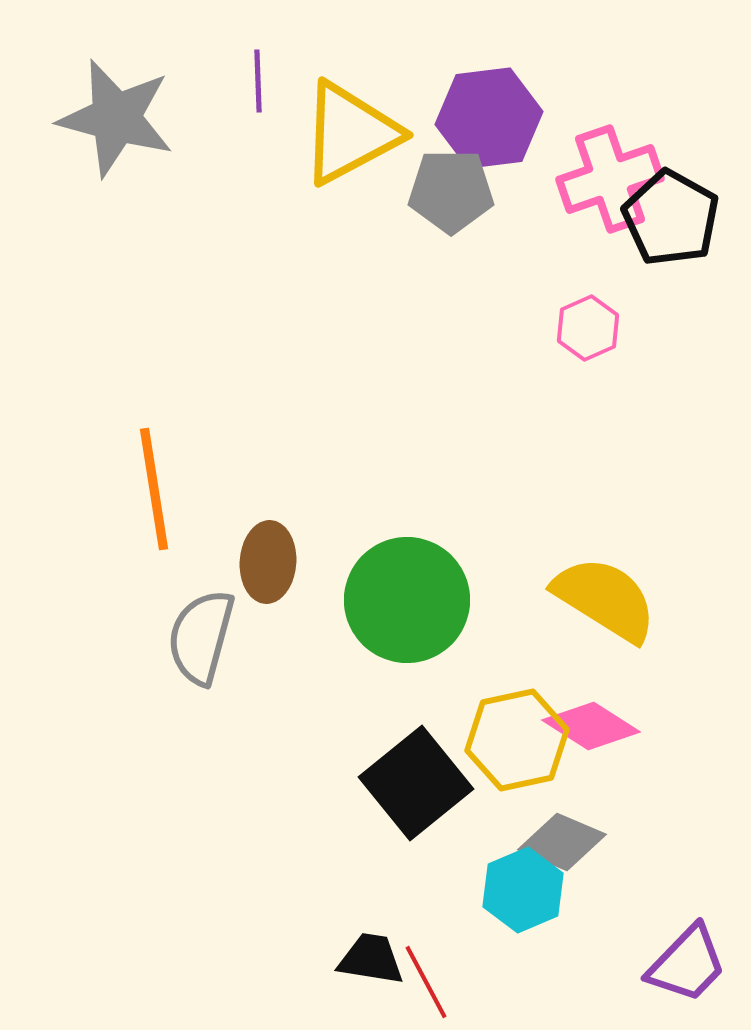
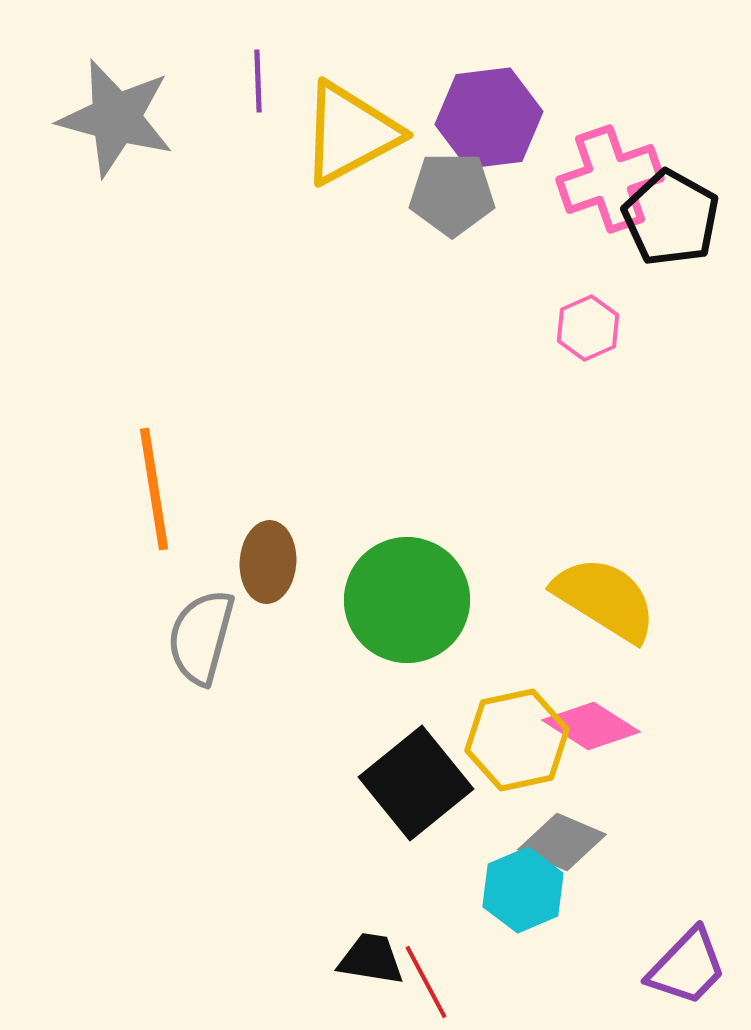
gray pentagon: moved 1 px right, 3 px down
purple trapezoid: moved 3 px down
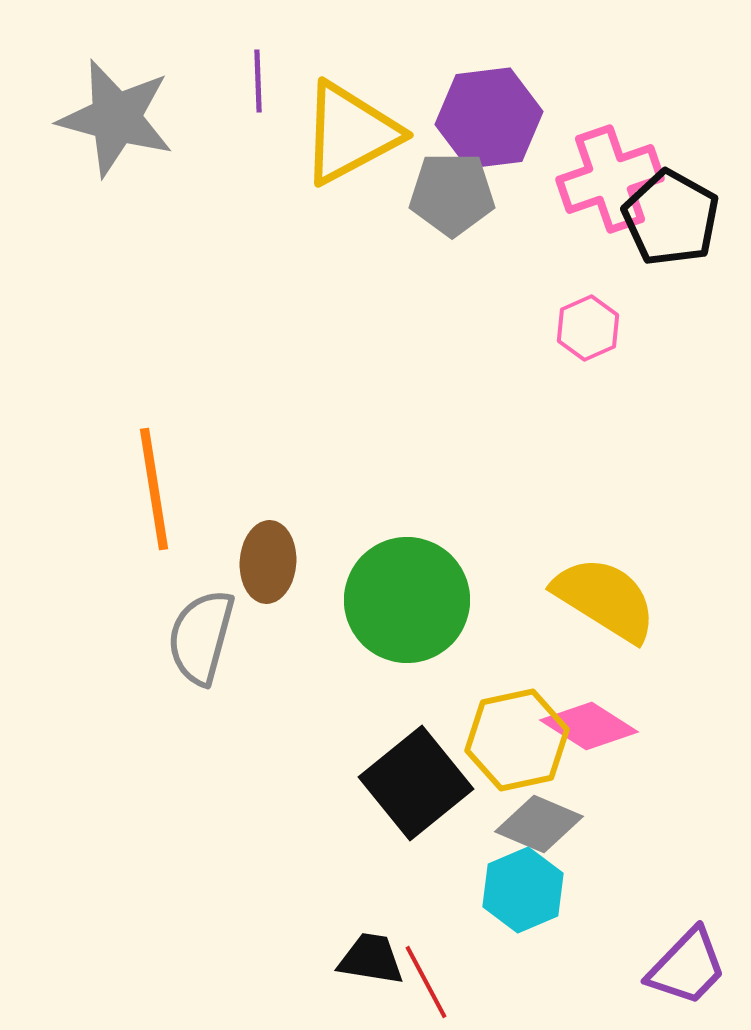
pink diamond: moved 2 px left
gray diamond: moved 23 px left, 18 px up
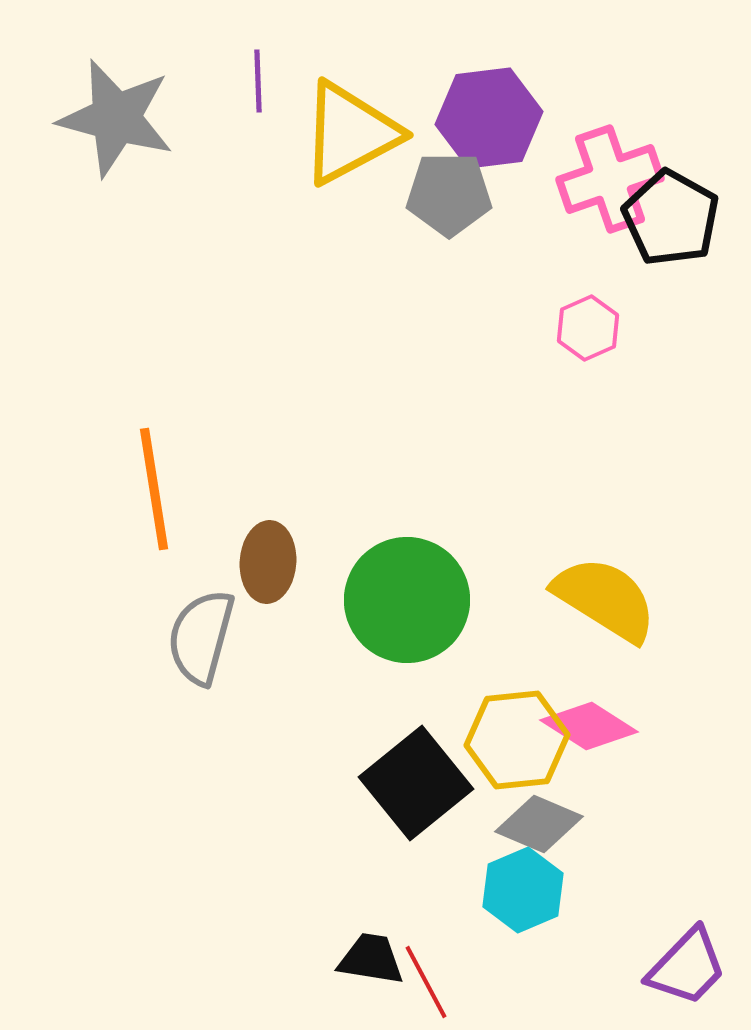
gray pentagon: moved 3 px left
yellow hexagon: rotated 6 degrees clockwise
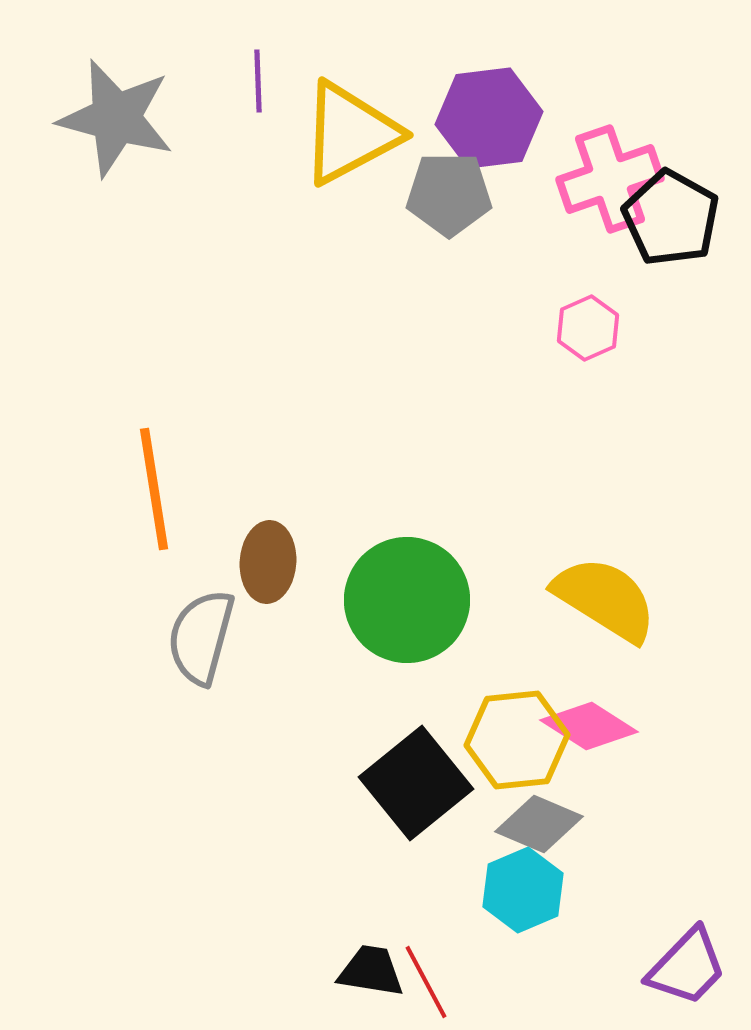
black trapezoid: moved 12 px down
